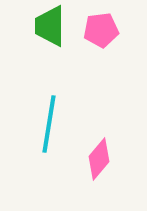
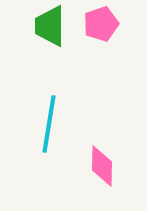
pink pentagon: moved 6 px up; rotated 12 degrees counterclockwise
pink diamond: moved 3 px right, 7 px down; rotated 39 degrees counterclockwise
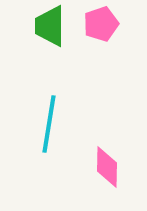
pink diamond: moved 5 px right, 1 px down
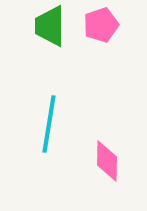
pink pentagon: moved 1 px down
pink diamond: moved 6 px up
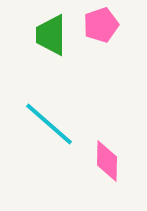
green trapezoid: moved 1 px right, 9 px down
cyan line: rotated 58 degrees counterclockwise
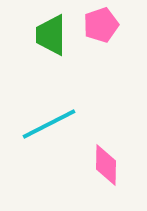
cyan line: rotated 68 degrees counterclockwise
pink diamond: moved 1 px left, 4 px down
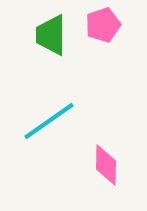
pink pentagon: moved 2 px right
cyan line: moved 3 px up; rotated 8 degrees counterclockwise
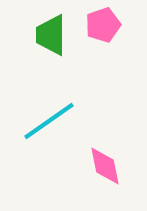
pink diamond: moved 1 px left, 1 px down; rotated 12 degrees counterclockwise
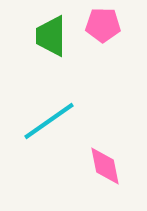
pink pentagon: rotated 20 degrees clockwise
green trapezoid: moved 1 px down
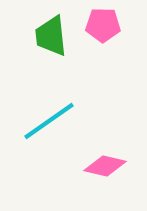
green trapezoid: rotated 6 degrees counterclockwise
pink diamond: rotated 66 degrees counterclockwise
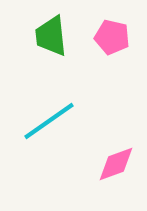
pink pentagon: moved 9 px right, 12 px down; rotated 12 degrees clockwise
pink diamond: moved 11 px right, 2 px up; rotated 33 degrees counterclockwise
